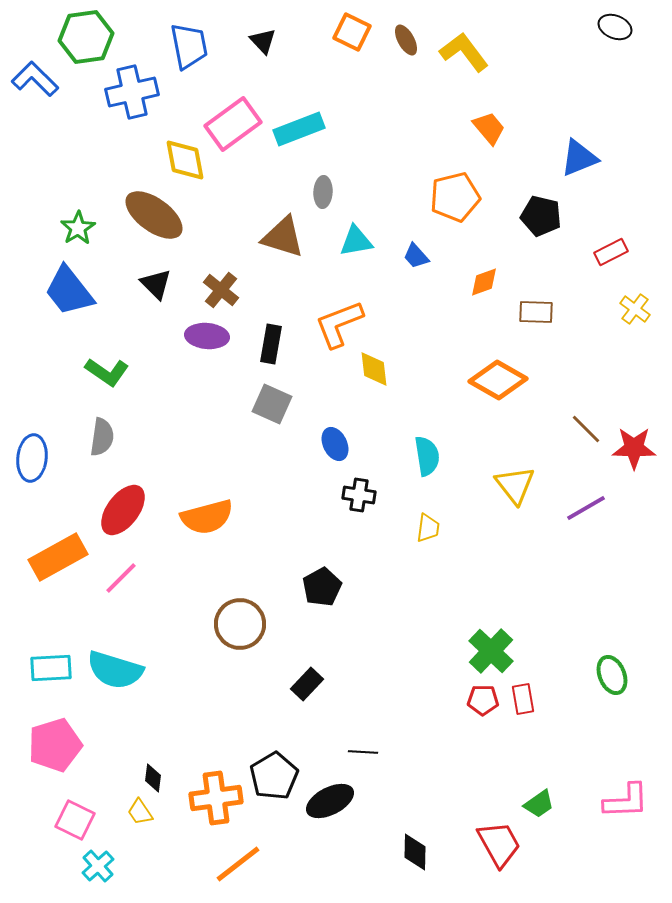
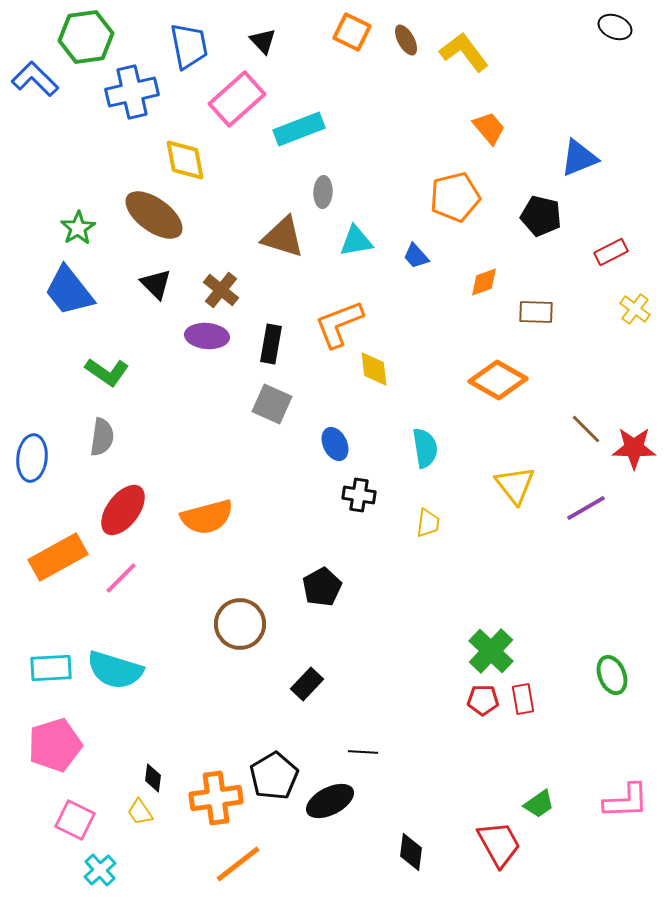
pink rectangle at (233, 124): moved 4 px right, 25 px up; rotated 6 degrees counterclockwise
cyan semicircle at (427, 456): moved 2 px left, 8 px up
yellow trapezoid at (428, 528): moved 5 px up
black diamond at (415, 852): moved 4 px left; rotated 6 degrees clockwise
cyan cross at (98, 866): moved 2 px right, 4 px down
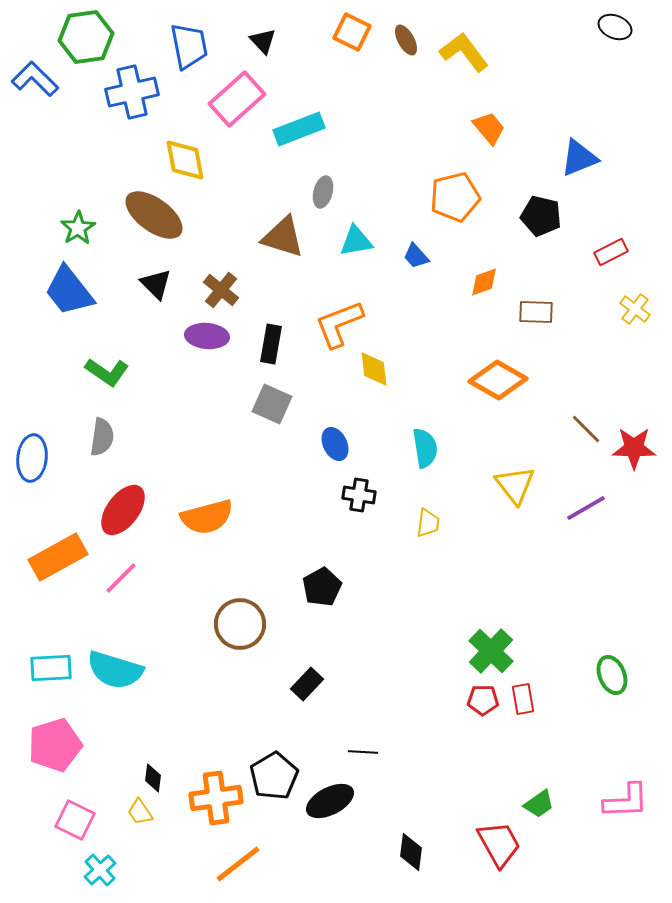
gray ellipse at (323, 192): rotated 12 degrees clockwise
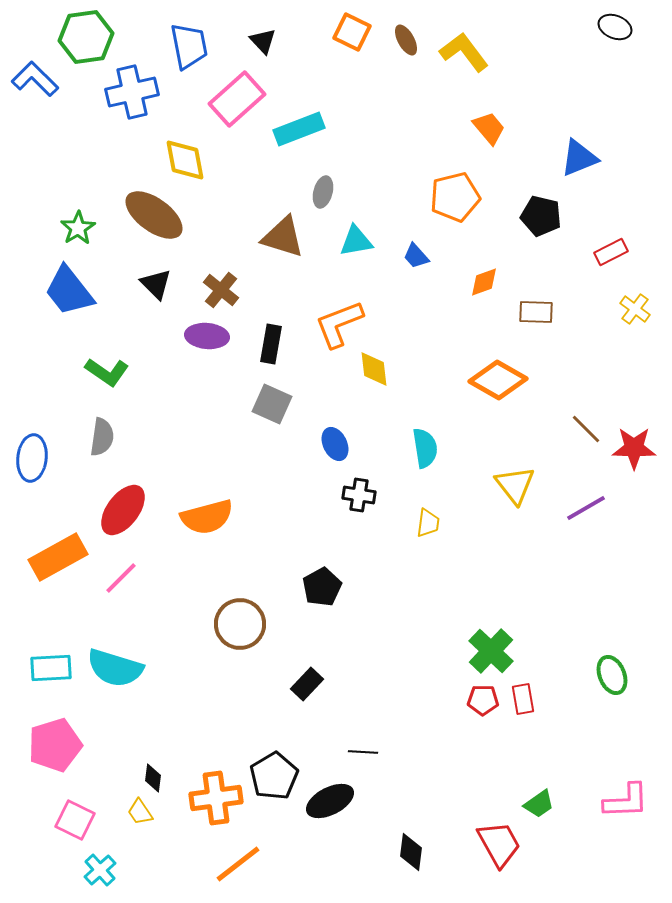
cyan semicircle at (115, 670): moved 2 px up
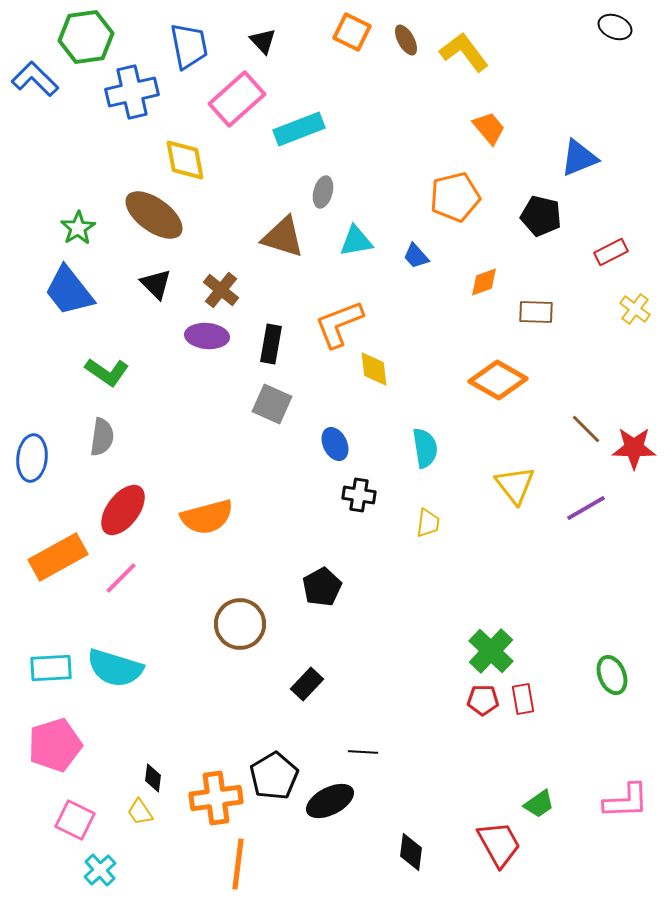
orange line at (238, 864): rotated 45 degrees counterclockwise
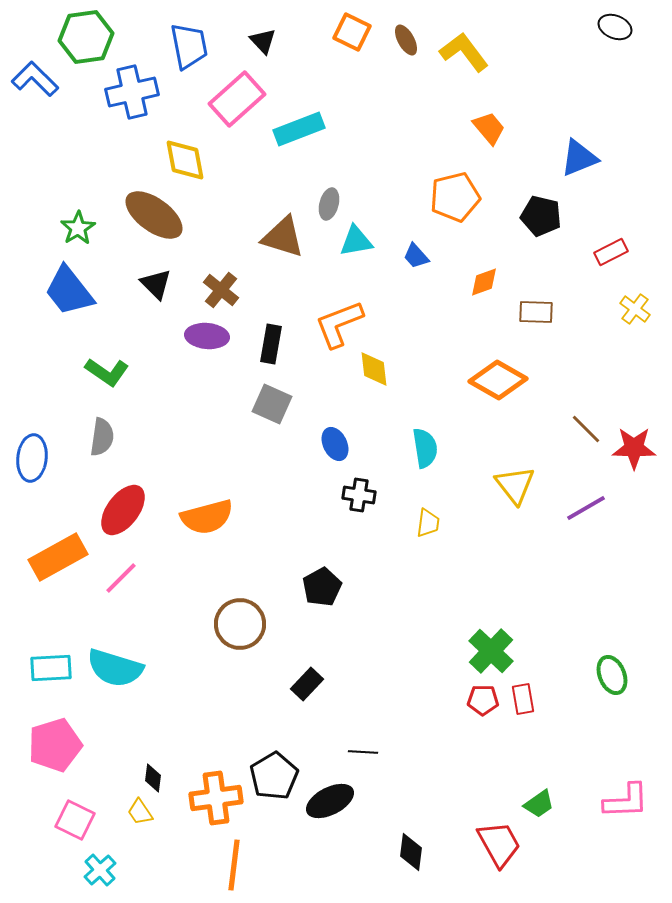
gray ellipse at (323, 192): moved 6 px right, 12 px down
orange line at (238, 864): moved 4 px left, 1 px down
